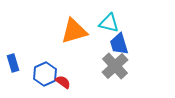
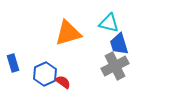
orange triangle: moved 6 px left, 2 px down
gray cross: rotated 16 degrees clockwise
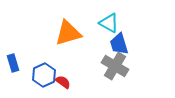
cyan triangle: rotated 15 degrees clockwise
gray cross: rotated 32 degrees counterclockwise
blue hexagon: moved 1 px left, 1 px down
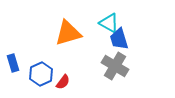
blue trapezoid: moved 5 px up
blue hexagon: moved 3 px left, 1 px up
red semicircle: rotated 91 degrees clockwise
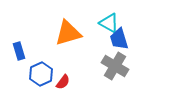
blue rectangle: moved 6 px right, 12 px up
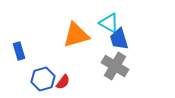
orange triangle: moved 8 px right, 2 px down
blue hexagon: moved 2 px right, 5 px down; rotated 10 degrees clockwise
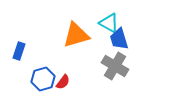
blue rectangle: rotated 36 degrees clockwise
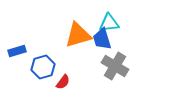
cyan triangle: rotated 35 degrees counterclockwise
orange triangle: moved 2 px right
blue trapezoid: moved 17 px left
blue rectangle: moved 2 px left; rotated 54 degrees clockwise
blue hexagon: moved 12 px up
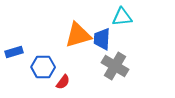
cyan triangle: moved 13 px right, 6 px up
blue trapezoid: rotated 20 degrees clockwise
blue rectangle: moved 3 px left, 1 px down
blue hexagon: rotated 15 degrees clockwise
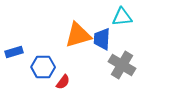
gray cross: moved 7 px right, 1 px up
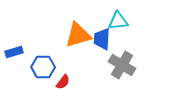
cyan triangle: moved 4 px left, 4 px down
